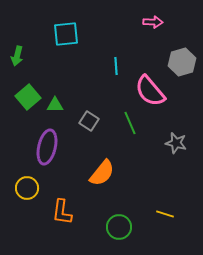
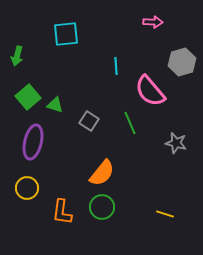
green triangle: rotated 18 degrees clockwise
purple ellipse: moved 14 px left, 5 px up
green circle: moved 17 px left, 20 px up
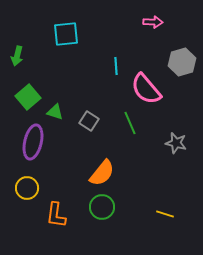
pink semicircle: moved 4 px left, 2 px up
green triangle: moved 7 px down
orange L-shape: moved 6 px left, 3 px down
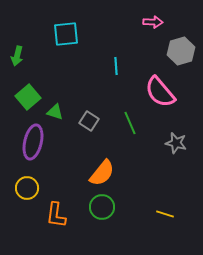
gray hexagon: moved 1 px left, 11 px up
pink semicircle: moved 14 px right, 3 px down
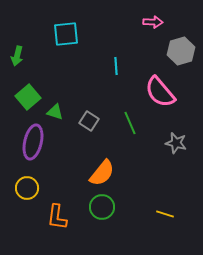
orange L-shape: moved 1 px right, 2 px down
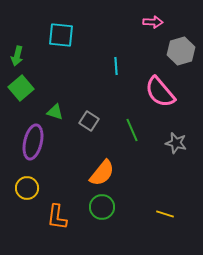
cyan square: moved 5 px left, 1 px down; rotated 12 degrees clockwise
green square: moved 7 px left, 9 px up
green line: moved 2 px right, 7 px down
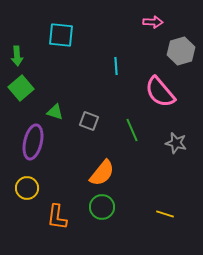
green arrow: rotated 18 degrees counterclockwise
gray square: rotated 12 degrees counterclockwise
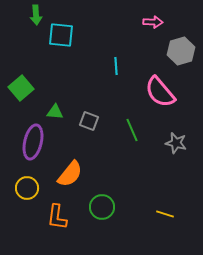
green arrow: moved 19 px right, 41 px up
green triangle: rotated 12 degrees counterclockwise
orange semicircle: moved 32 px left, 1 px down
